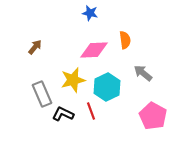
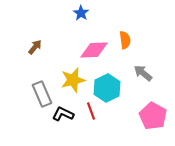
blue star: moved 9 px left; rotated 21 degrees clockwise
cyan hexagon: moved 1 px down
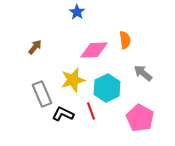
blue star: moved 4 px left, 1 px up
pink pentagon: moved 13 px left, 2 px down
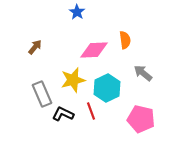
pink pentagon: moved 1 px right, 1 px down; rotated 16 degrees counterclockwise
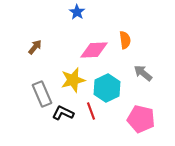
black L-shape: moved 1 px up
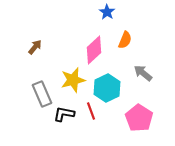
blue star: moved 30 px right
orange semicircle: rotated 30 degrees clockwise
pink diamond: rotated 40 degrees counterclockwise
black L-shape: moved 1 px right, 1 px down; rotated 15 degrees counterclockwise
pink pentagon: moved 2 px left, 1 px up; rotated 20 degrees clockwise
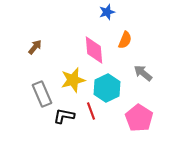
blue star: rotated 21 degrees clockwise
pink diamond: rotated 52 degrees counterclockwise
black L-shape: moved 2 px down
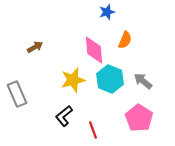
brown arrow: rotated 21 degrees clockwise
gray arrow: moved 8 px down
cyan hexagon: moved 3 px right, 9 px up; rotated 12 degrees counterclockwise
gray rectangle: moved 25 px left
red line: moved 2 px right, 19 px down
black L-shape: rotated 50 degrees counterclockwise
